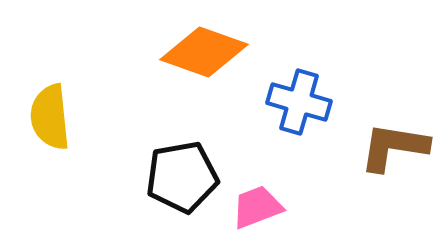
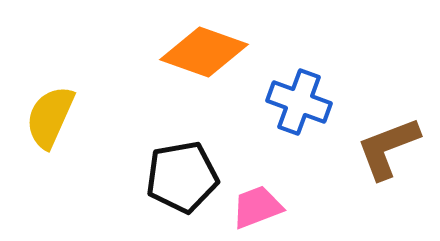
blue cross: rotated 4 degrees clockwise
yellow semicircle: rotated 30 degrees clockwise
brown L-shape: moved 6 px left, 1 px down; rotated 30 degrees counterclockwise
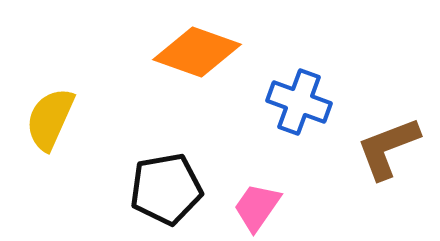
orange diamond: moved 7 px left
yellow semicircle: moved 2 px down
black pentagon: moved 16 px left, 12 px down
pink trapezoid: rotated 34 degrees counterclockwise
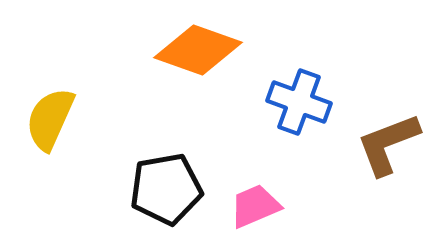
orange diamond: moved 1 px right, 2 px up
brown L-shape: moved 4 px up
pink trapezoid: moved 2 px left, 1 px up; rotated 32 degrees clockwise
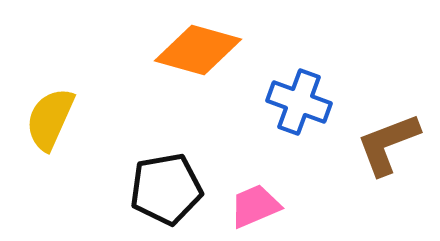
orange diamond: rotated 4 degrees counterclockwise
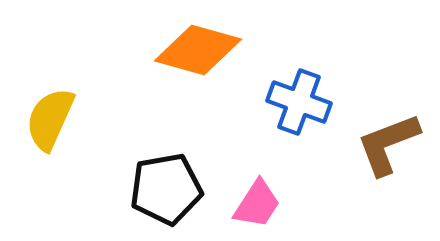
pink trapezoid: moved 2 px right, 2 px up; rotated 146 degrees clockwise
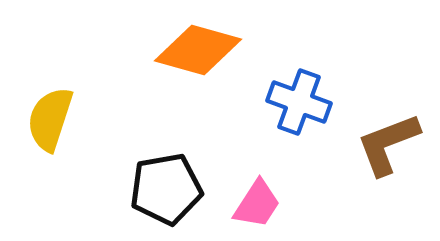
yellow semicircle: rotated 6 degrees counterclockwise
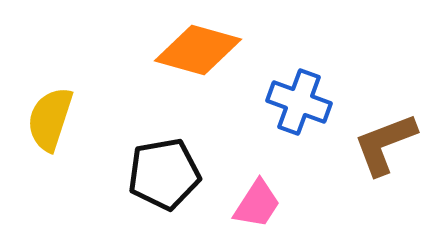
brown L-shape: moved 3 px left
black pentagon: moved 2 px left, 15 px up
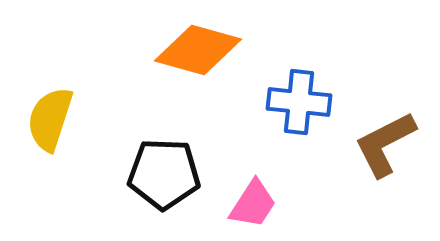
blue cross: rotated 14 degrees counterclockwise
brown L-shape: rotated 6 degrees counterclockwise
black pentagon: rotated 12 degrees clockwise
pink trapezoid: moved 4 px left
